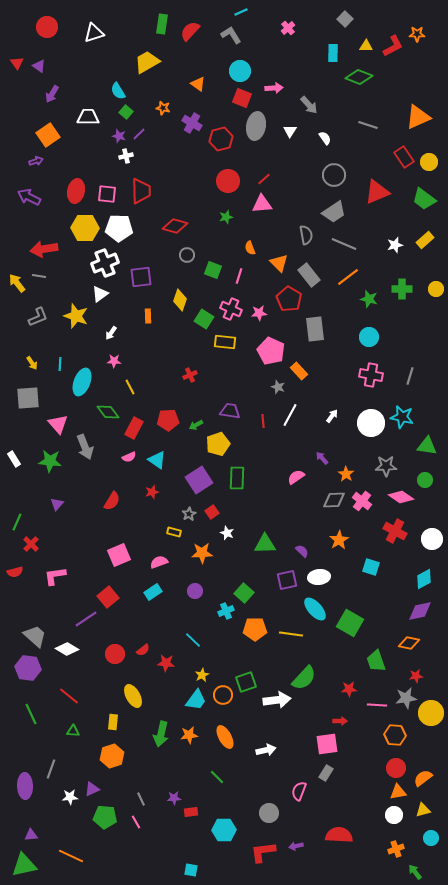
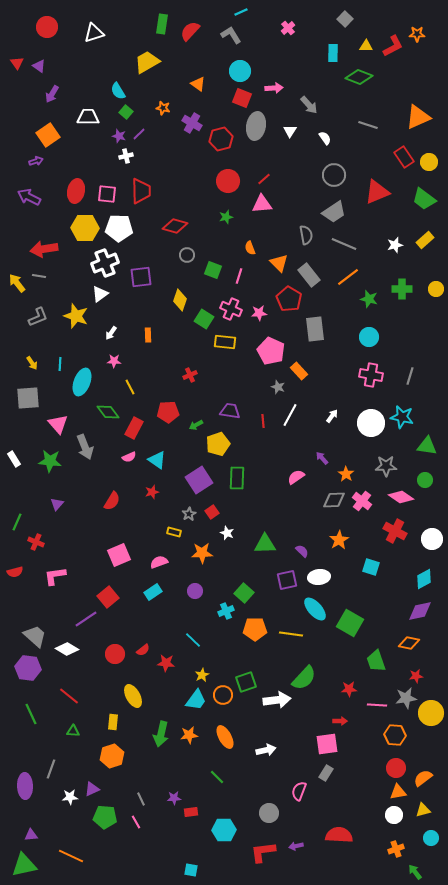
orange rectangle at (148, 316): moved 19 px down
red pentagon at (168, 420): moved 8 px up
red cross at (31, 544): moved 5 px right, 2 px up; rotated 21 degrees counterclockwise
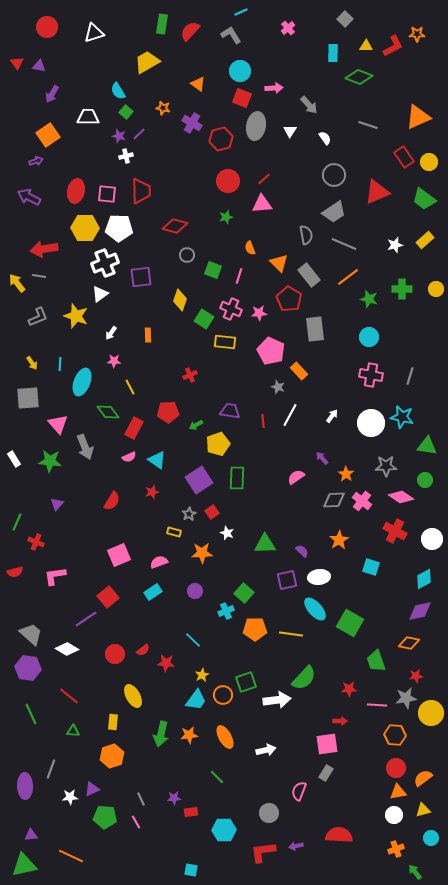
purple triangle at (39, 66): rotated 24 degrees counterclockwise
gray trapezoid at (35, 636): moved 4 px left, 2 px up
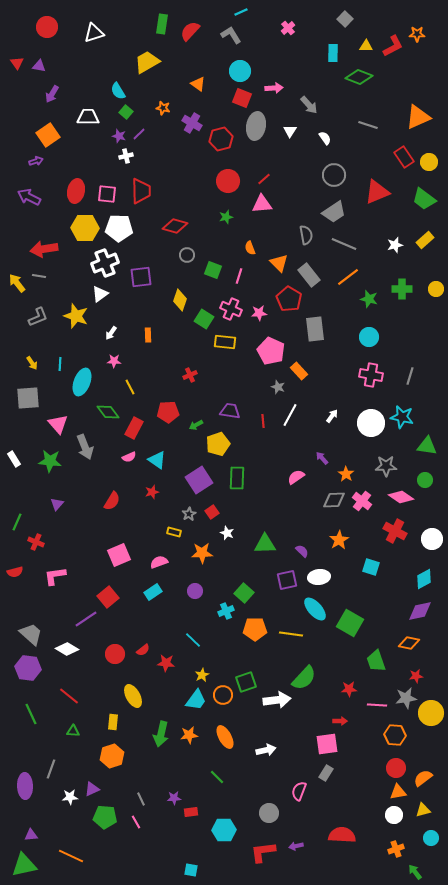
red semicircle at (339, 835): moved 3 px right
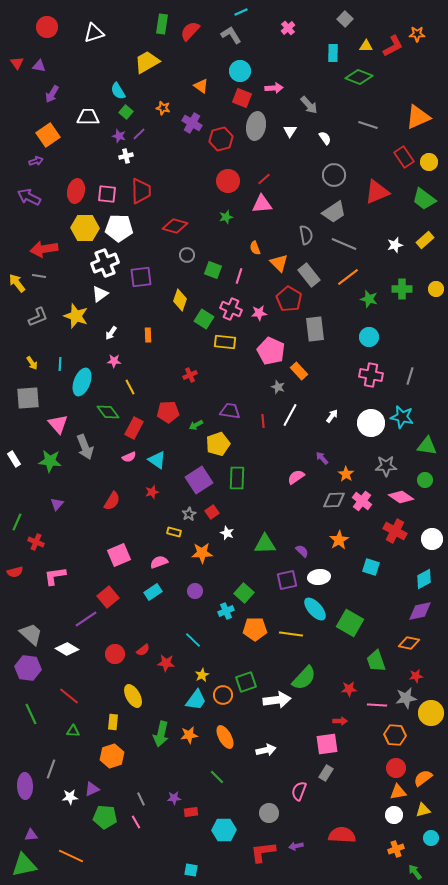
orange triangle at (198, 84): moved 3 px right, 2 px down
orange semicircle at (250, 248): moved 5 px right
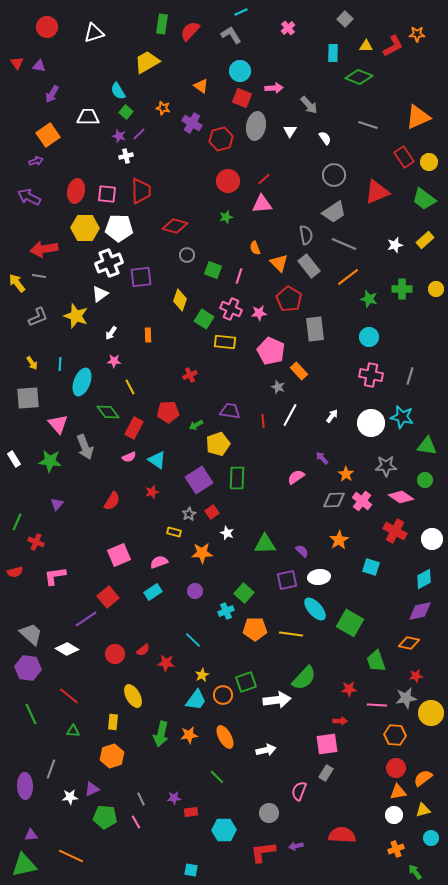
white cross at (105, 263): moved 4 px right
gray rectangle at (309, 275): moved 9 px up
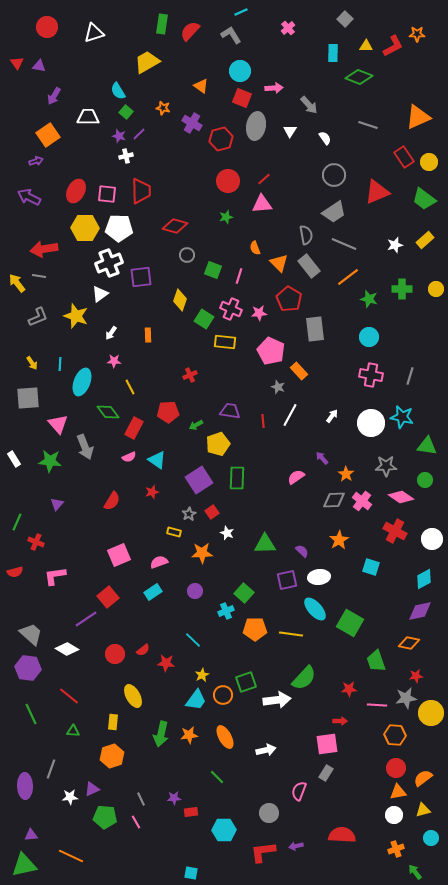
purple arrow at (52, 94): moved 2 px right, 2 px down
red ellipse at (76, 191): rotated 15 degrees clockwise
cyan square at (191, 870): moved 3 px down
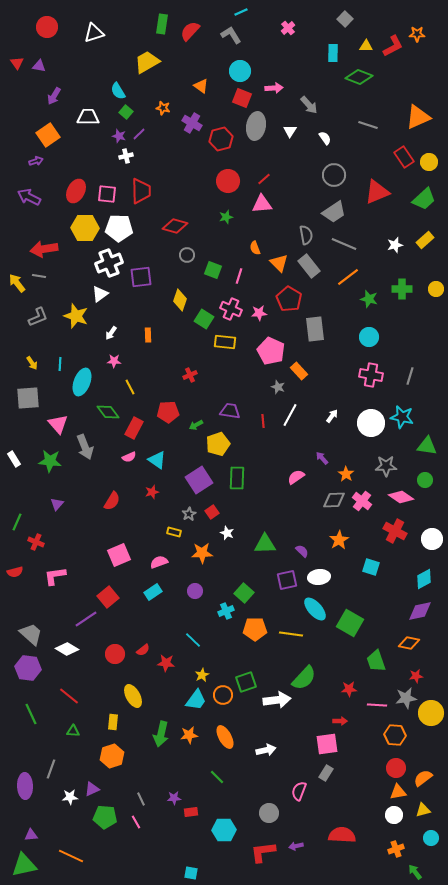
green trapezoid at (424, 199): rotated 80 degrees counterclockwise
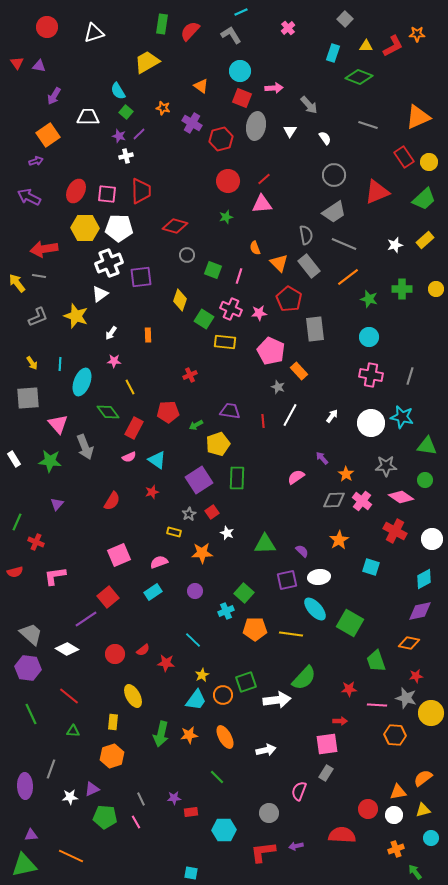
cyan rectangle at (333, 53): rotated 18 degrees clockwise
gray star at (406, 698): rotated 25 degrees clockwise
red circle at (396, 768): moved 28 px left, 41 px down
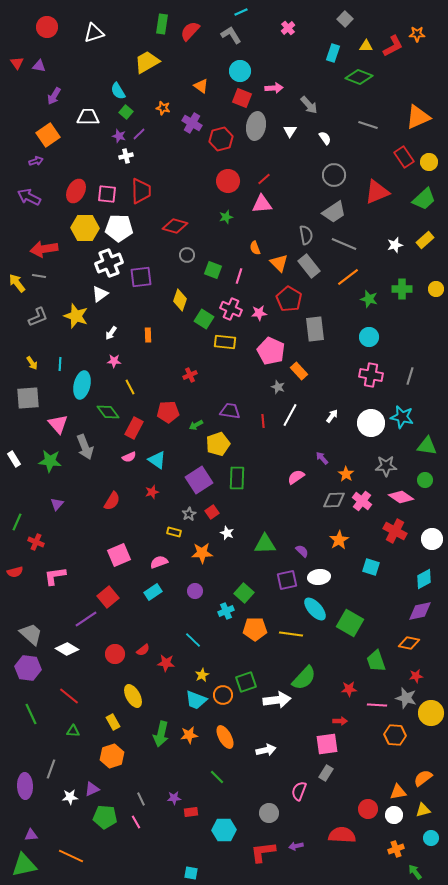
cyan ellipse at (82, 382): moved 3 px down; rotated 8 degrees counterclockwise
cyan trapezoid at (196, 700): rotated 75 degrees clockwise
yellow rectangle at (113, 722): rotated 35 degrees counterclockwise
